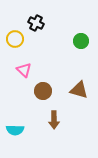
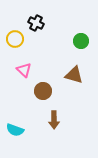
brown triangle: moved 5 px left, 15 px up
cyan semicircle: rotated 18 degrees clockwise
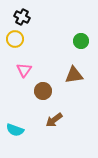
black cross: moved 14 px left, 6 px up
pink triangle: rotated 21 degrees clockwise
brown triangle: rotated 24 degrees counterclockwise
brown arrow: rotated 54 degrees clockwise
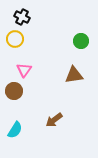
brown circle: moved 29 px left
cyan semicircle: rotated 78 degrees counterclockwise
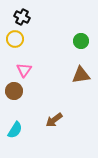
brown triangle: moved 7 px right
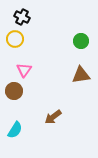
brown arrow: moved 1 px left, 3 px up
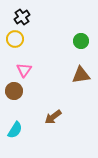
black cross: rotated 28 degrees clockwise
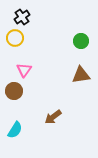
yellow circle: moved 1 px up
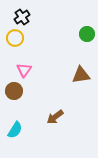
green circle: moved 6 px right, 7 px up
brown arrow: moved 2 px right
